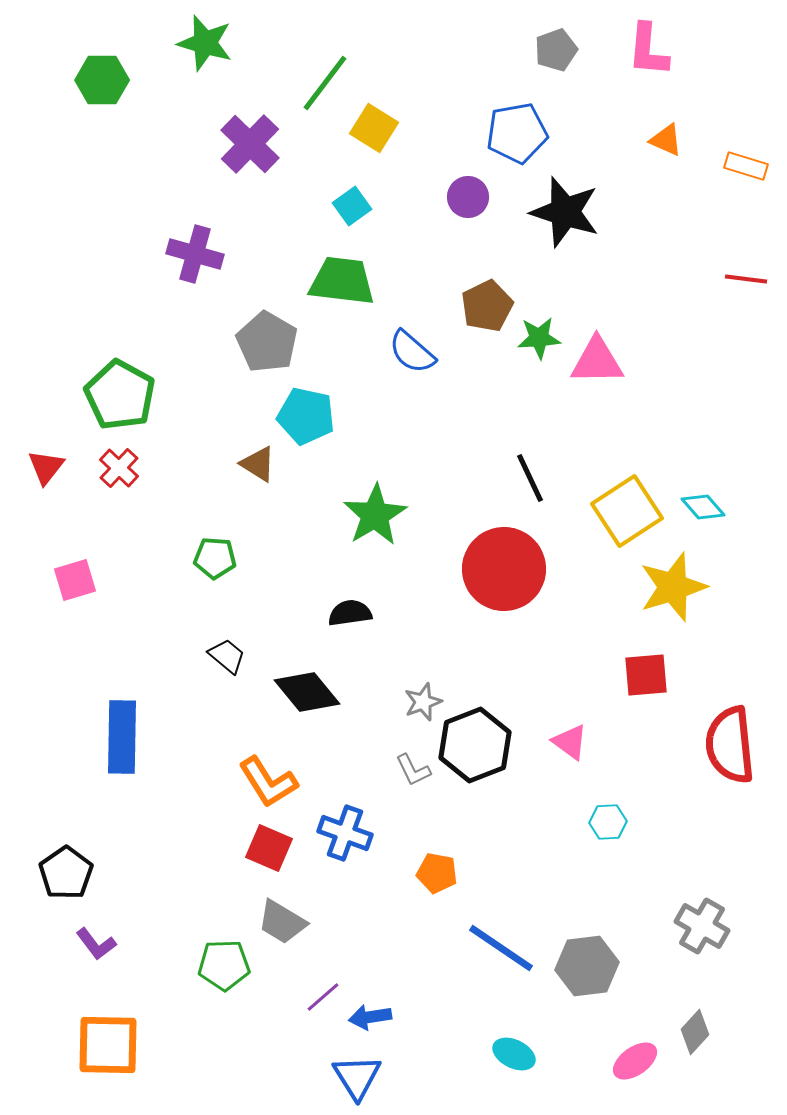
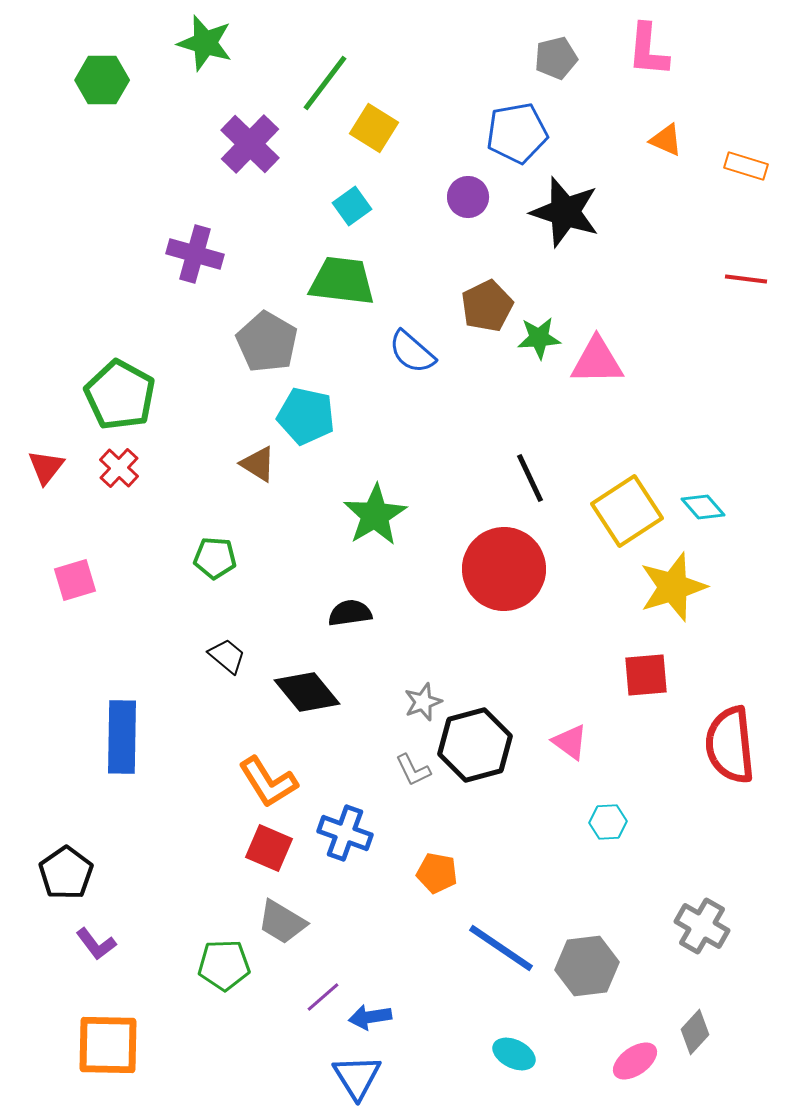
gray pentagon at (556, 50): moved 8 px down; rotated 6 degrees clockwise
black hexagon at (475, 745): rotated 6 degrees clockwise
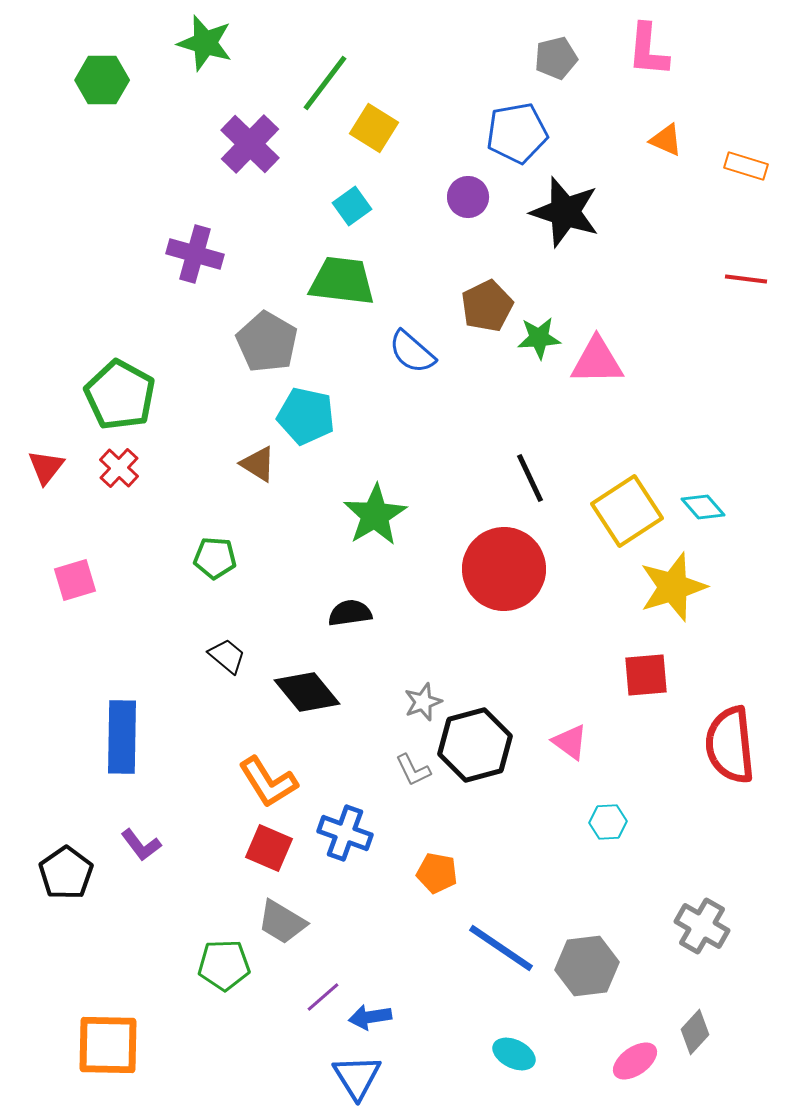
purple L-shape at (96, 944): moved 45 px right, 99 px up
